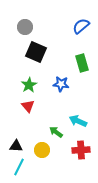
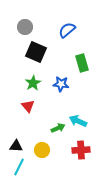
blue semicircle: moved 14 px left, 4 px down
green star: moved 4 px right, 2 px up
green arrow: moved 2 px right, 4 px up; rotated 120 degrees clockwise
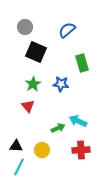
green star: moved 1 px down
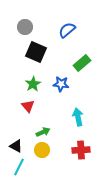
green rectangle: rotated 66 degrees clockwise
cyan arrow: moved 4 px up; rotated 54 degrees clockwise
green arrow: moved 15 px left, 4 px down
black triangle: rotated 24 degrees clockwise
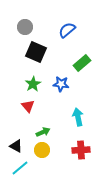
cyan line: moved 1 px right, 1 px down; rotated 24 degrees clockwise
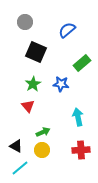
gray circle: moved 5 px up
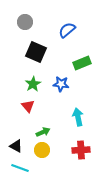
green rectangle: rotated 18 degrees clockwise
cyan line: rotated 60 degrees clockwise
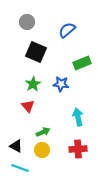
gray circle: moved 2 px right
red cross: moved 3 px left, 1 px up
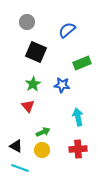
blue star: moved 1 px right, 1 px down
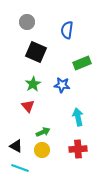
blue semicircle: rotated 42 degrees counterclockwise
